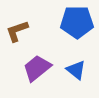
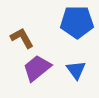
brown L-shape: moved 5 px right, 7 px down; rotated 80 degrees clockwise
blue triangle: rotated 15 degrees clockwise
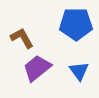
blue pentagon: moved 1 px left, 2 px down
blue triangle: moved 3 px right, 1 px down
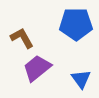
blue triangle: moved 2 px right, 8 px down
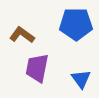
brown L-shape: moved 3 px up; rotated 25 degrees counterclockwise
purple trapezoid: rotated 40 degrees counterclockwise
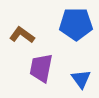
purple trapezoid: moved 4 px right
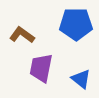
blue triangle: rotated 15 degrees counterclockwise
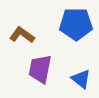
purple trapezoid: moved 1 px left, 1 px down
